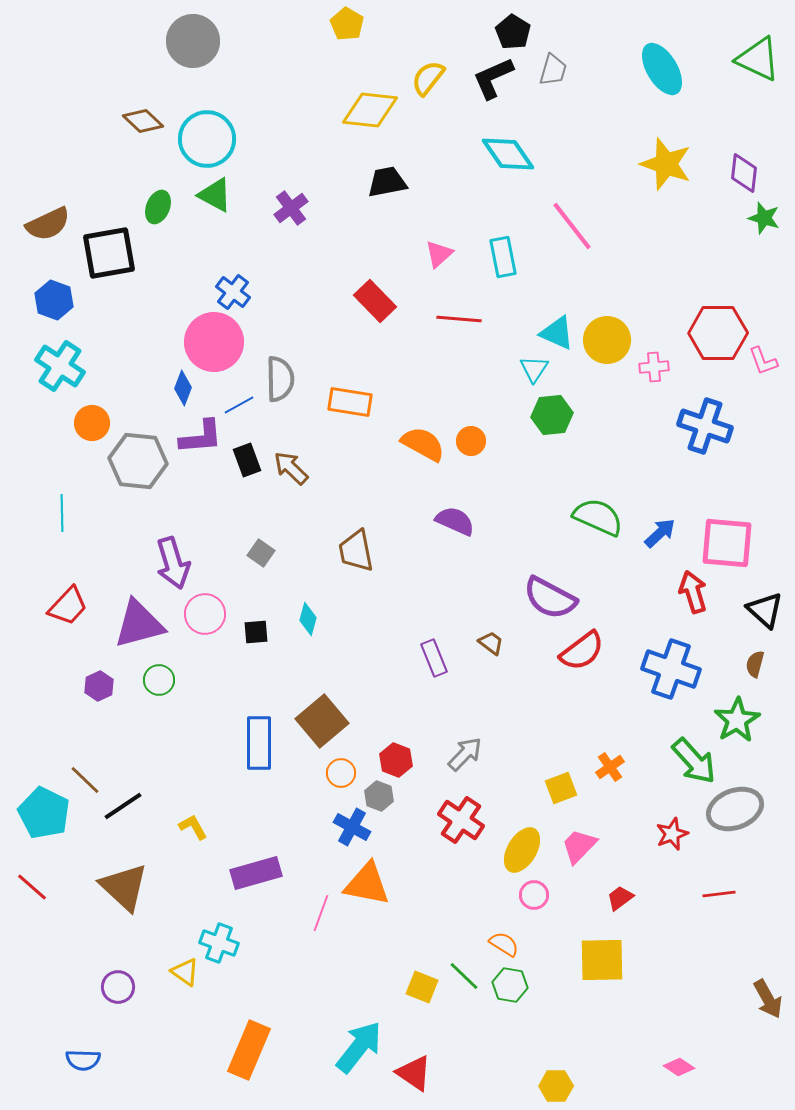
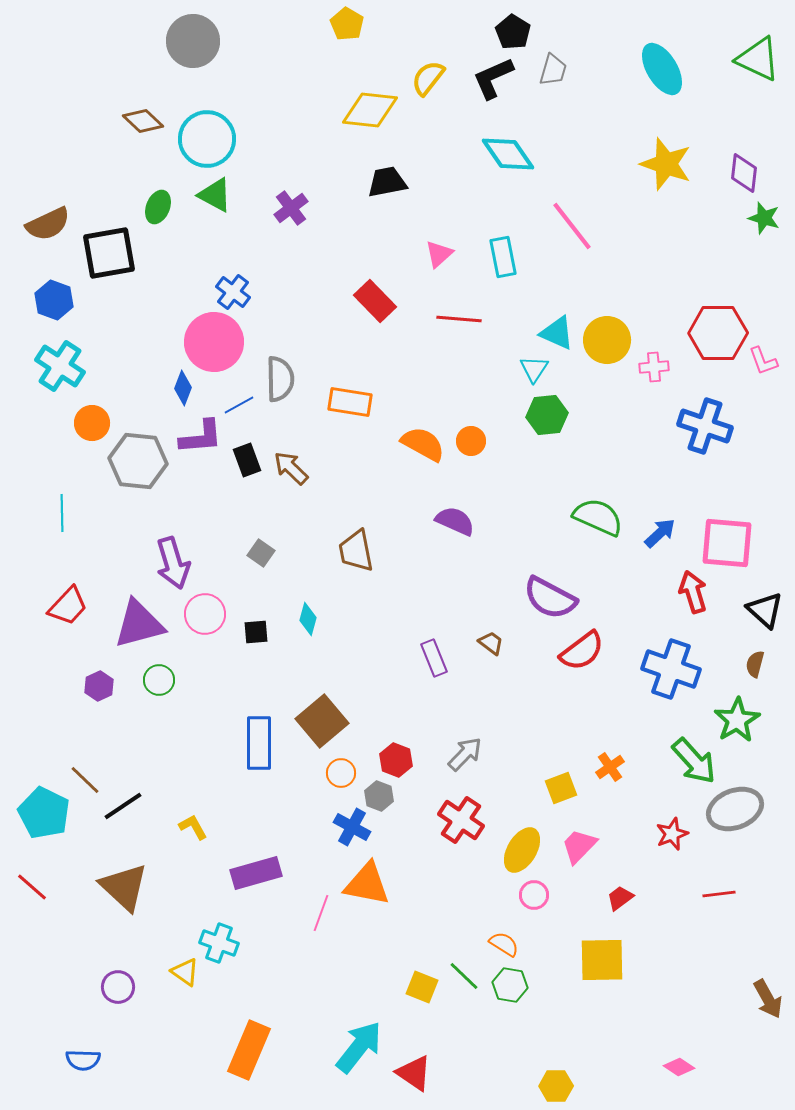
green hexagon at (552, 415): moved 5 px left
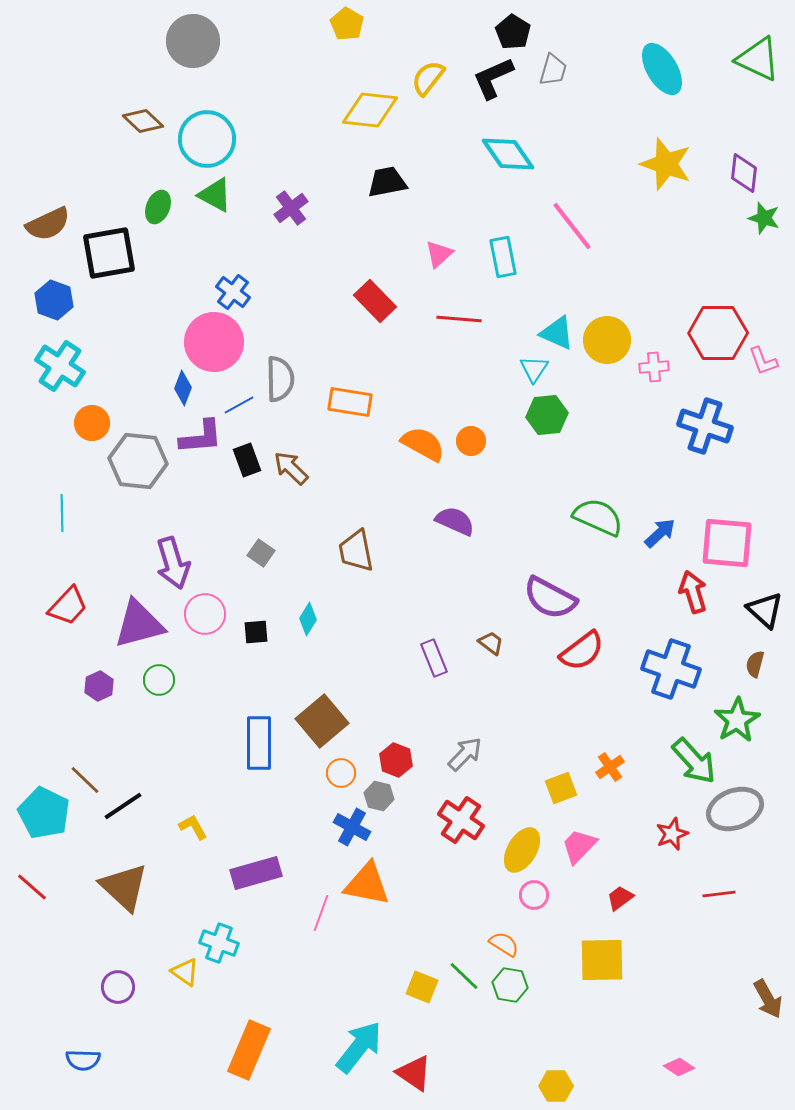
cyan diamond at (308, 619): rotated 16 degrees clockwise
gray hexagon at (379, 796): rotated 8 degrees counterclockwise
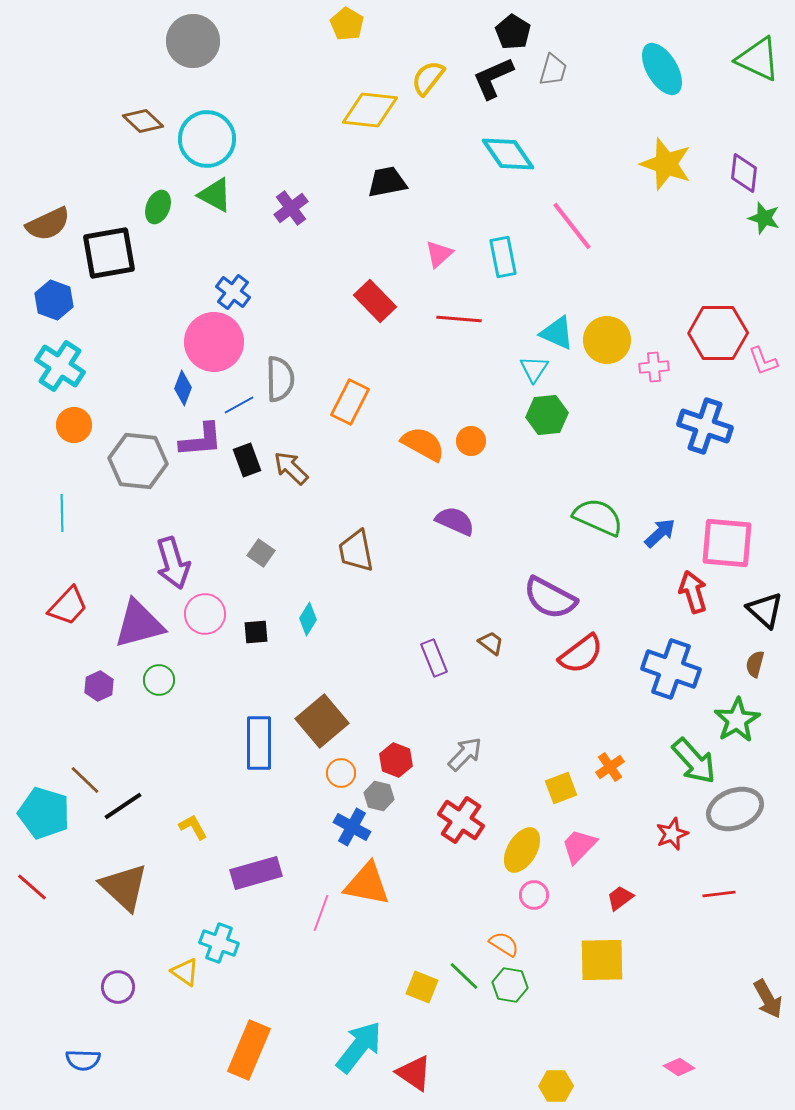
orange rectangle at (350, 402): rotated 72 degrees counterclockwise
orange circle at (92, 423): moved 18 px left, 2 px down
purple L-shape at (201, 437): moved 3 px down
red semicircle at (582, 651): moved 1 px left, 3 px down
cyan pentagon at (44, 813): rotated 9 degrees counterclockwise
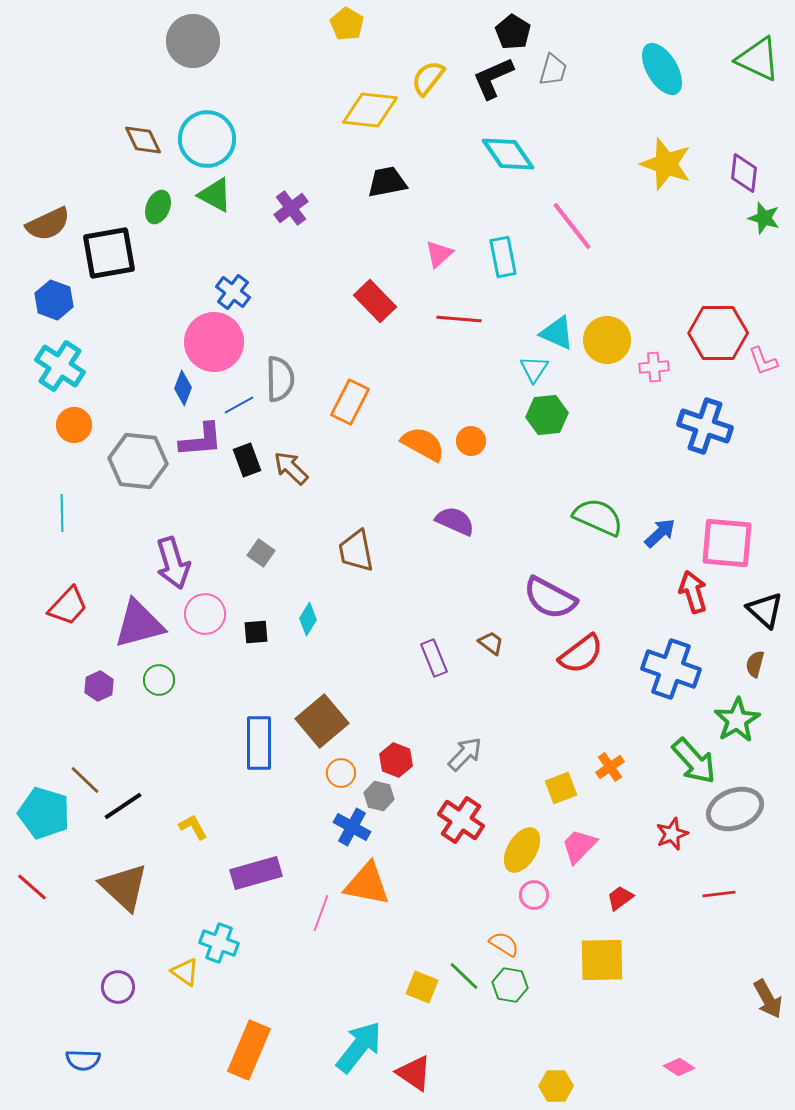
brown diamond at (143, 121): moved 19 px down; rotated 21 degrees clockwise
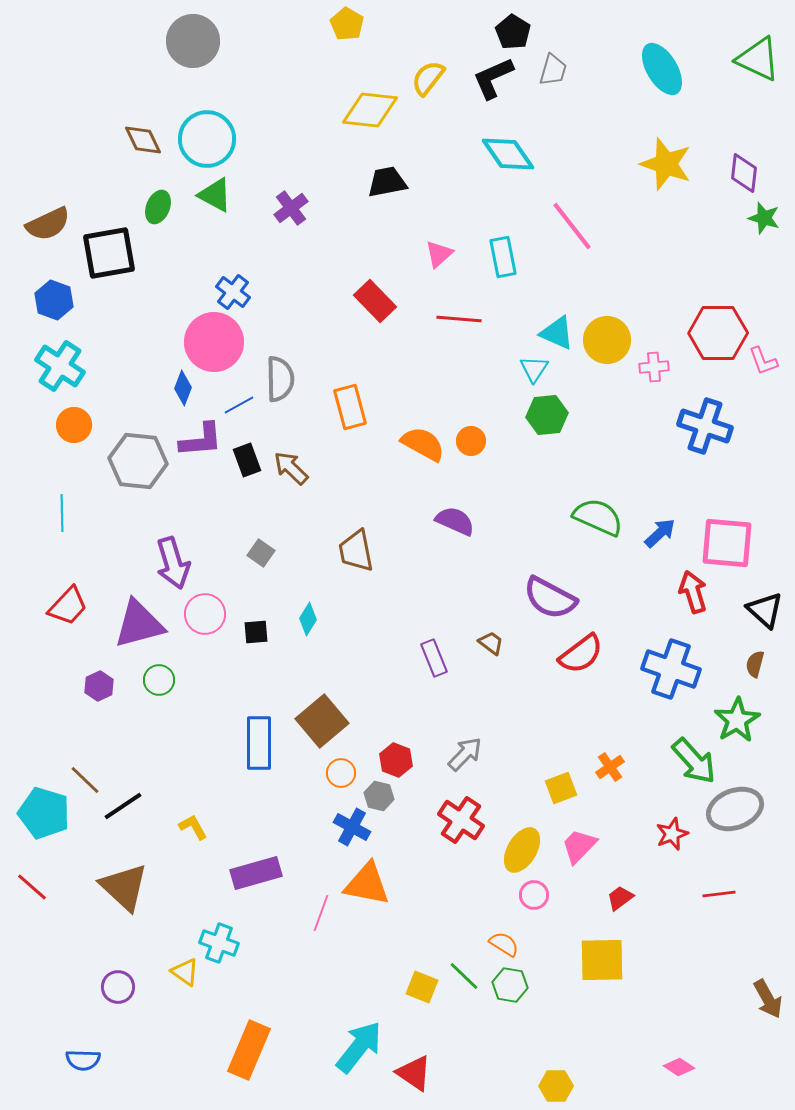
orange rectangle at (350, 402): moved 5 px down; rotated 42 degrees counterclockwise
